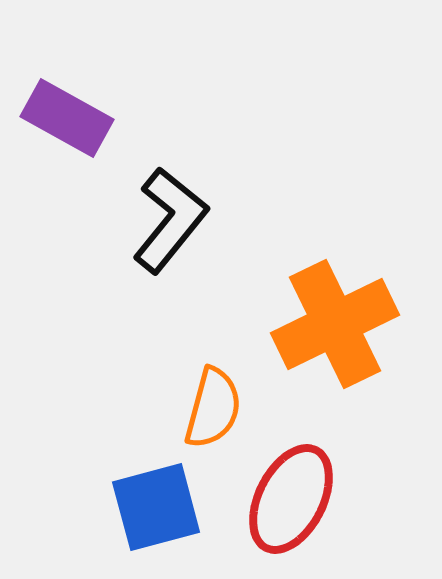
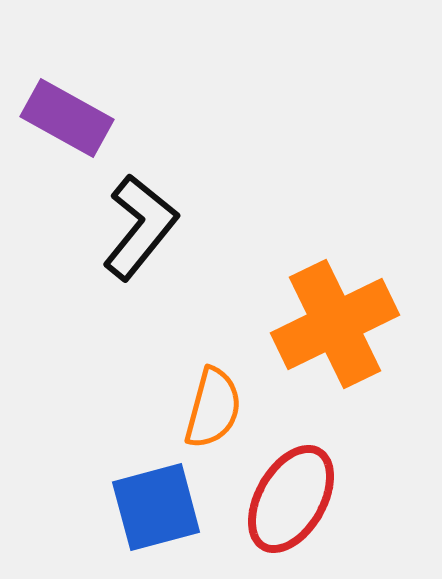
black L-shape: moved 30 px left, 7 px down
red ellipse: rotated 3 degrees clockwise
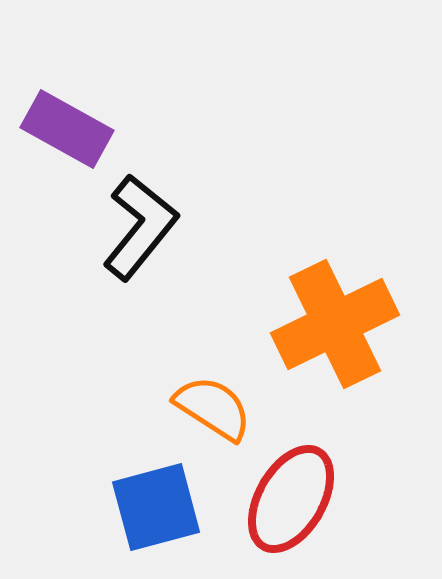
purple rectangle: moved 11 px down
orange semicircle: rotated 72 degrees counterclockwise
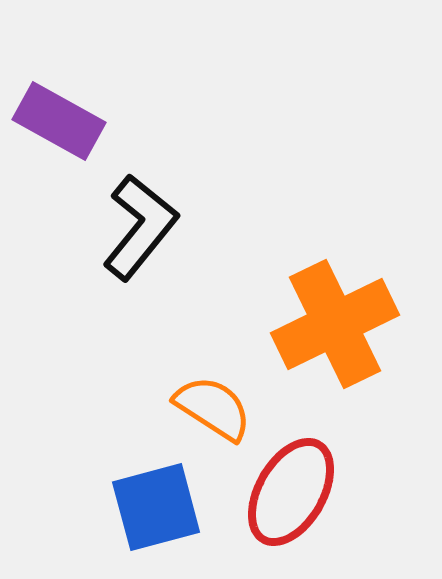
purple rectangle: moved 8 px left, 8 px up
red ellipse: moved 7 px up
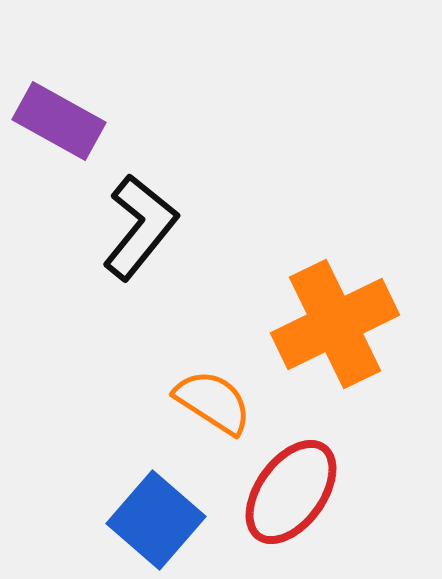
orange semicircle: moved 6 px up
red ellipse: rotated 6 degrees clockwise
blue square: moved 13 px down; rotated 34 degrees counterclockwise
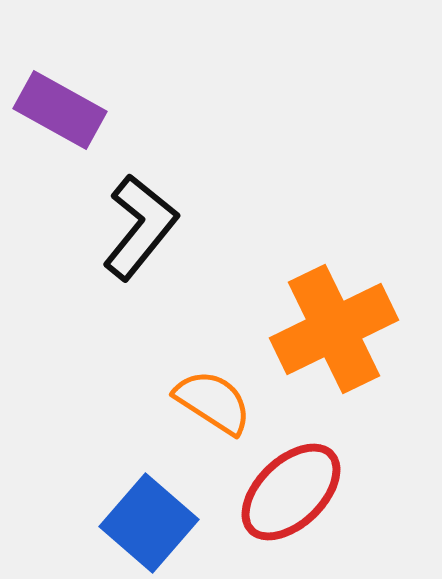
purple rectangle: moved 1 px right, 11 px up
orange cross: moved 1 px left, 5 px down
red ellipse: rotated 10 degrees clockwise
blue square: moved 7 px left, 3 px down
